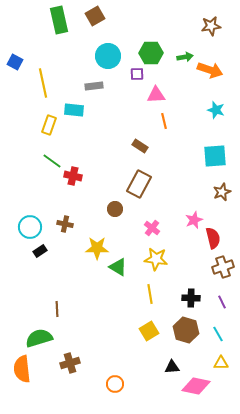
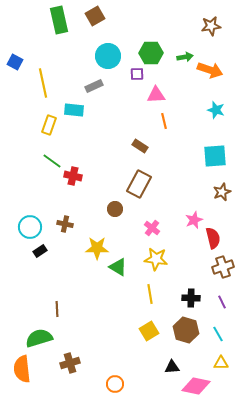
gray rectangle at (94, 86): rotated 18 degrees counterclockwise
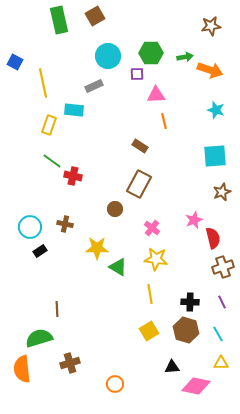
black cross at (191, 298): moved 1 px left, 4 px down
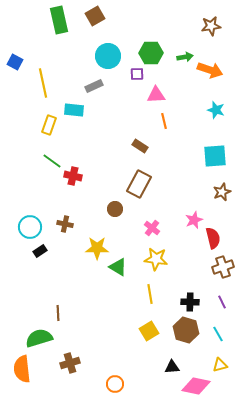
brown line at (57, 309): moved 1 px right, 4 px down
yellow triangle at (221, 363): moved 1 px left, 2 px down; rotated 14 degrees counterclockwise
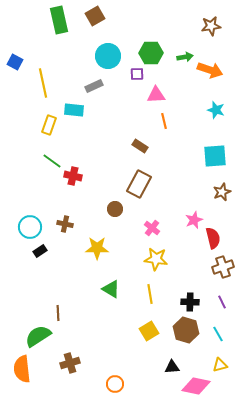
green triangle at (118, 267): moved 7 px left, 22 px down
green semicircle at (39, 338): moved 1 px left, 2 px up; rotated 16 degrees counterclockwise
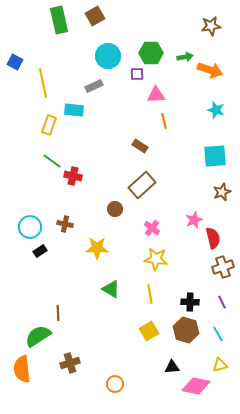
brown rectangle at (139, 184): moved 3 px right, 1 px down; rotated 20 degrees clockwise
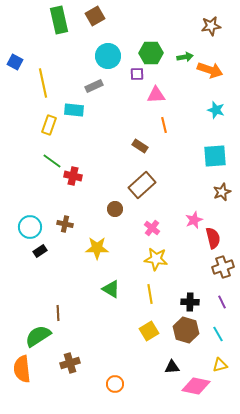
orange line at (164, 121): moved 4 px down
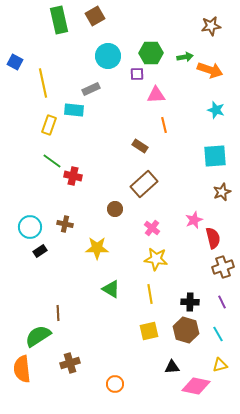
gray rectangle at (94, 86): moved 3 px left, 3 px down
brown rectangle at (142, 185): moved 2 px right, 1 px up
yellow square at (149, 331): rotated 18 degrees clockwise
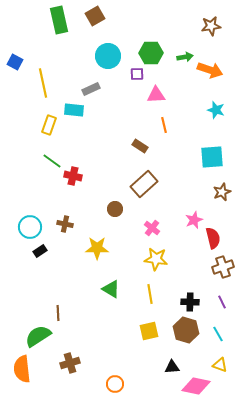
cyan square at (215, 156): moved 3 px left, 1 px down
yellow triangle at (220, 365): rotated 35 degrees clockwise
